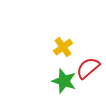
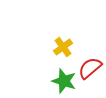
red semicircle: moved 2 px right
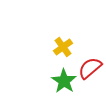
green star: rotated 15 degrees clockwise
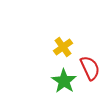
red semicircle: rotated 105 degrees clockwise
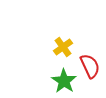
red semicircle: moved 2 px up
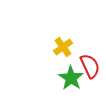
green star: moved 7 px right, 3 px up
